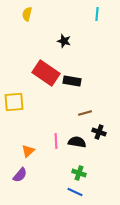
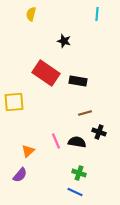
yellow semicircle: moved 4 px right
black rectangle: moved 6 px right
pink line: rotated 21 degrees counterclockwise
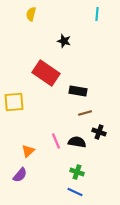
black rectangle: moved 10 px down
green cross: moved 2 px left, 1 px up
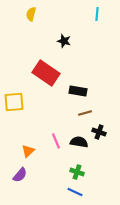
black semicircle: moved 2 px right
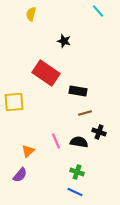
cyan line: moved 1 px right, 3 px up; rotated 48 degrees counterclockwise
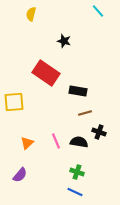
orange triangle: moved 1 px left, 8 px up
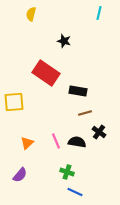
cyan line: moved 1 px right, 2 px down; rotated 56 degrees clockwise
black cross: rotated 16 degrees clockwise
black semicircle: moved 2 px left
green cross: moved 10 px left
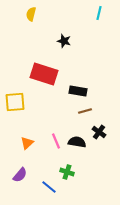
red rectangle: moved 2 px left, 1 px down; rotated 16 degrees counterclockwise
yellow square: moved 1 px right
brown line: moved 2 px up
blue line: moved 26 px left, 5 px up; rotated 14 degrees clockwise
